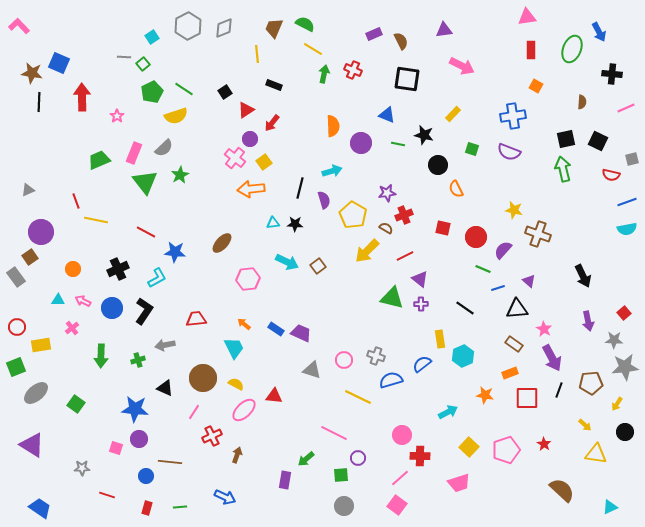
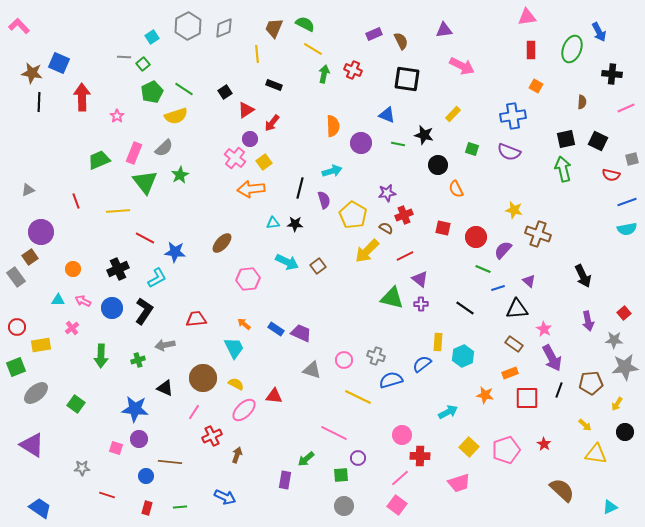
yellow line at (96, 220): moved 22 px right, 9 px up; rotated 15 degrees counterclockwise
red line at (146, 232): moved 1 px left, 6 px down
yellow rectangle at (440, 339): moved 2 px left, 3 px down; rotated 12 degrees clockwise
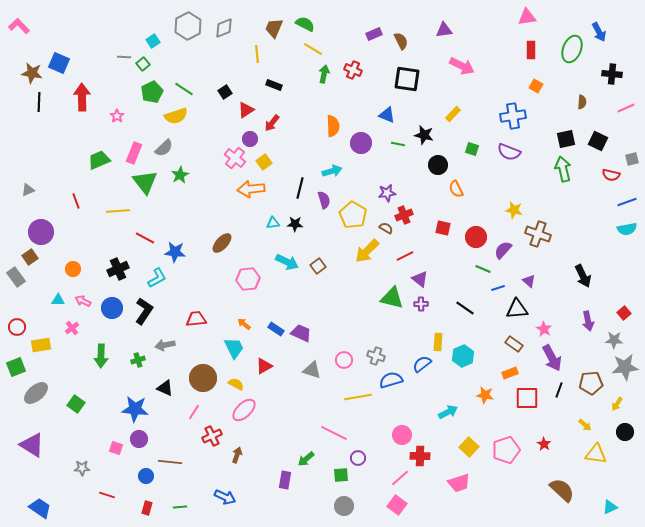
cyan square at (152, 37): moved 1 px right, 4 px down
red triangle at (274, 396): moved 10 px left, 30 px up; rotated 36 degrees counterclockwise
yellow line at (358, 397): rotated 36 degrees counterclockwise
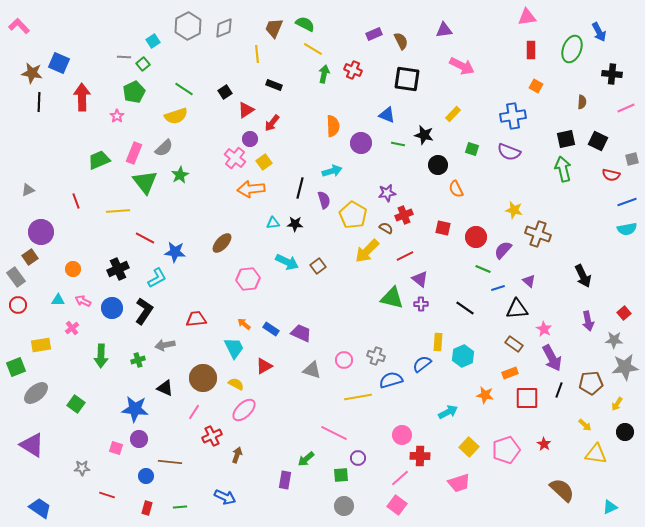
green pentagon at (152, 92): moved 18 px left
red circle at (17, 327): moved 1 px right, 22 px up
blue rectangle at (276, 329): moved 5 px left
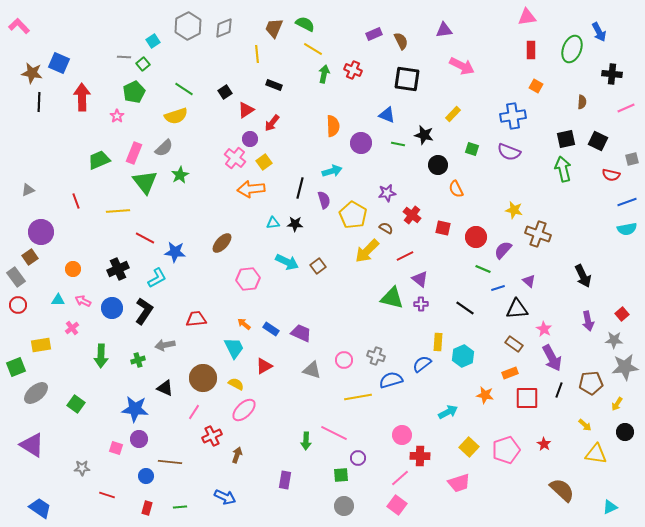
red cross at (404, 215): moved 8 px right; rotated 30 degrees counterclockwise
red square at (624, 313): moved 2 px left, 1 px down
green arrow at (306, 459): moved 18 px up; rotated 48 degrees counterclockwise
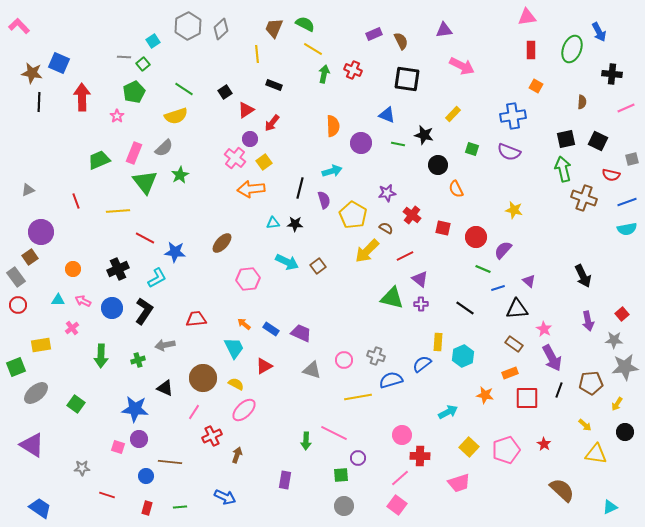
gray diamond at (224, 28): moved 3 px left, 1 px down; rotated 20 degrees counterclockwise
brown cross at (538, 234): moved 46 px right, 36 px up
pink square at (116, 448): moved 2 px right, 1 px up
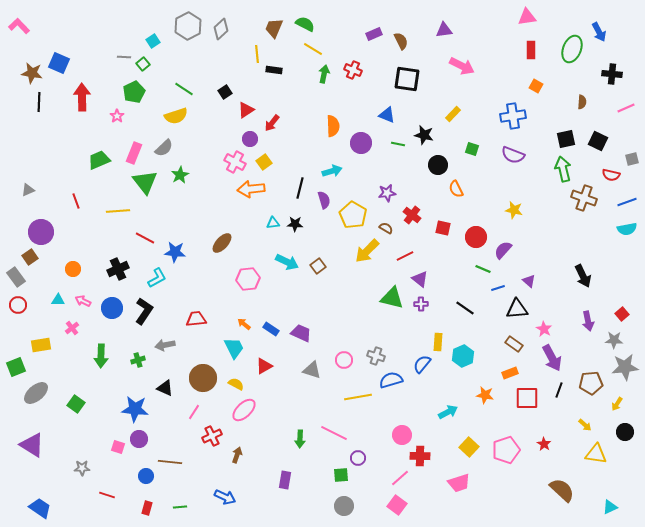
black rectangle at (274, 85): moved 15 px up; rotated 14 degrees counterclockwise
purple semicircle at (509, 152): moved 4 px right, 3 px down
pink cross at (235, 158): moved 4 px down; rotated 10 degrees counterclockwise
blue semicircle at (422, 364): rotated 12 degrees counterclockwise
green arrow at (306, 441): moved 6 px left, 2 px up
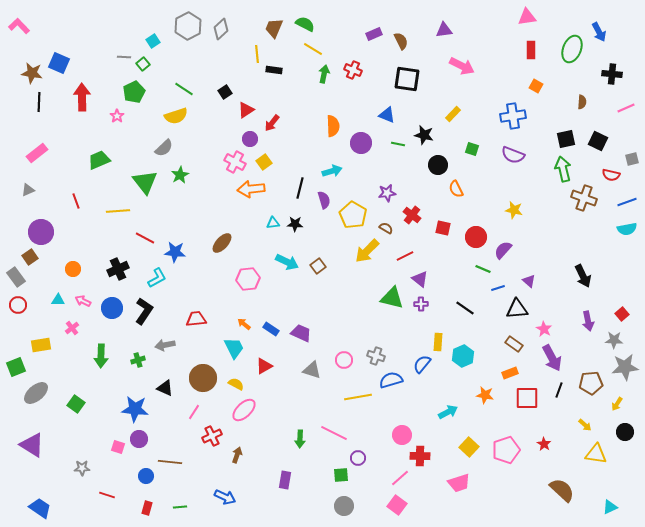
pink rectangle at (134, 153): moved 97 px left; rotated 30 degrees clockwise
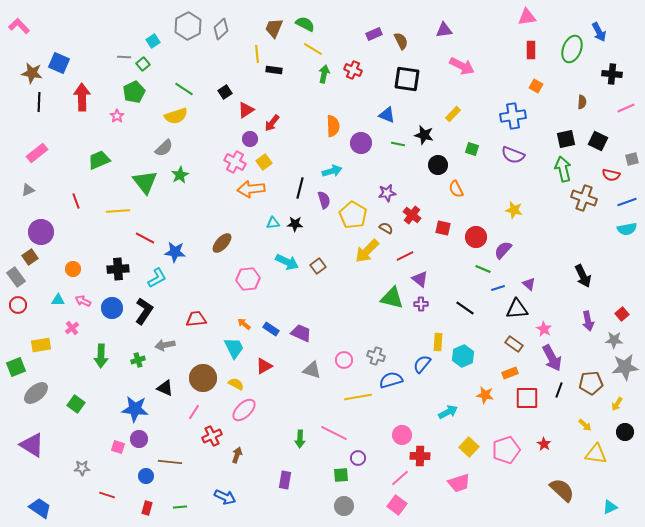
black cross at (118, 269): rotated 20 degrees clockwise
purple triangle at (529, 281): moved 3 px down
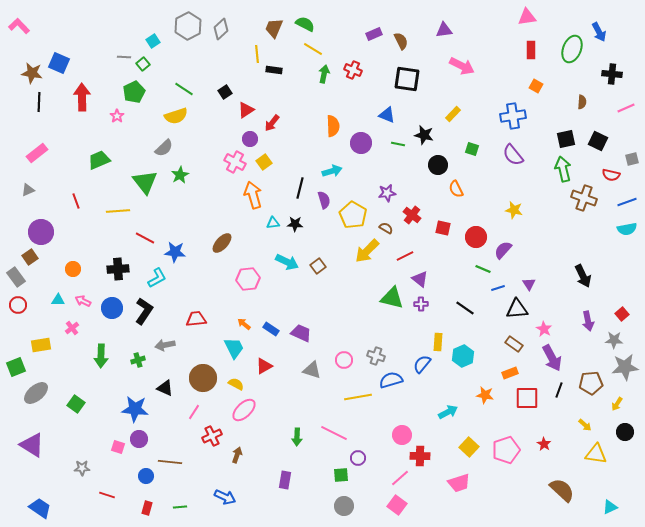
purple semicircle at (513, 155): rotated 30 degrees clockwise
orange arrow at (251, 189): moved 2 px right, 6 px down; rotated 80 degrees clockwise
purple triangle at (529, 284): rotated 16 degrees clockwise
green arrow at (300, 439): moved 3 px left, 2 px up
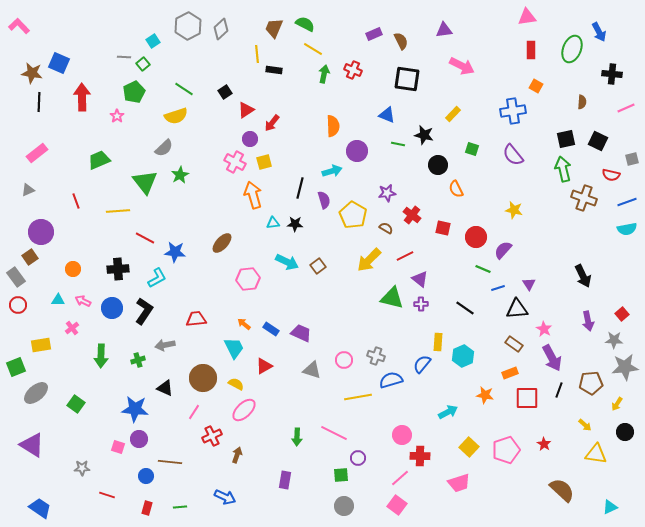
blue cross at (513, 116): moved 5 px up
purple circle at (361, 143): moved 4 px left, 8 px down
yellow square at (264, 162): rotated 21 degrees clockwise
yellow arrow at (367, 251): moved 2 px right, 9 px down
